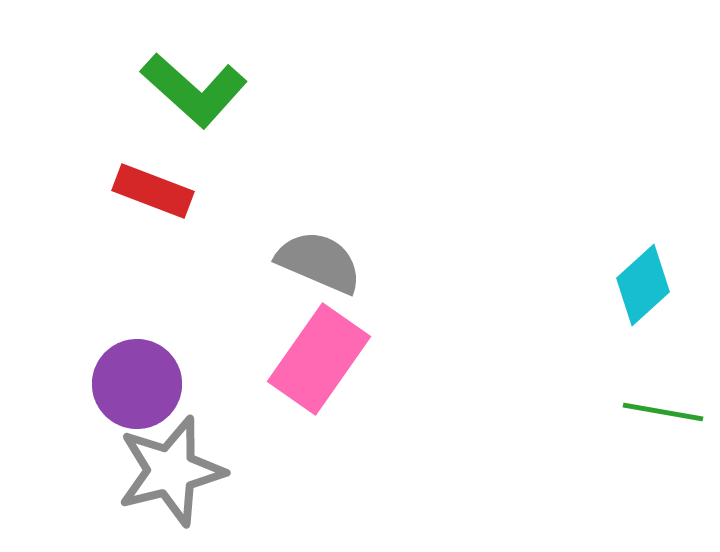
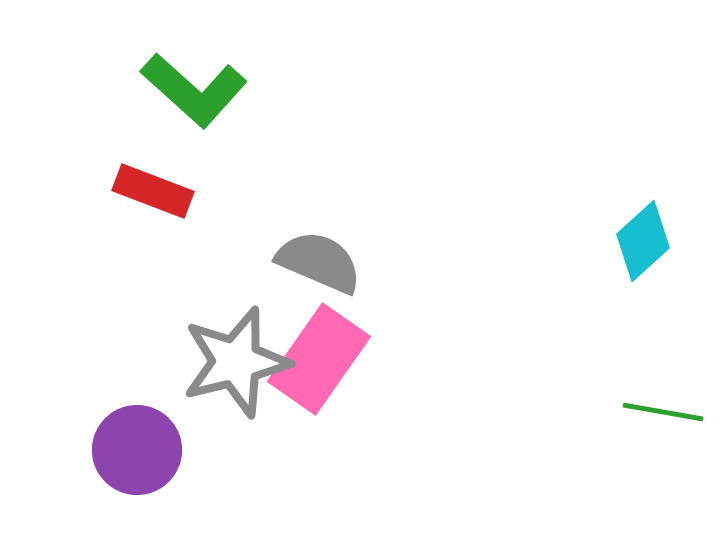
cyan diamond: moved 44 px up
purple circle: moved 66 px down
gray star: moved 65 px right, 109 px up
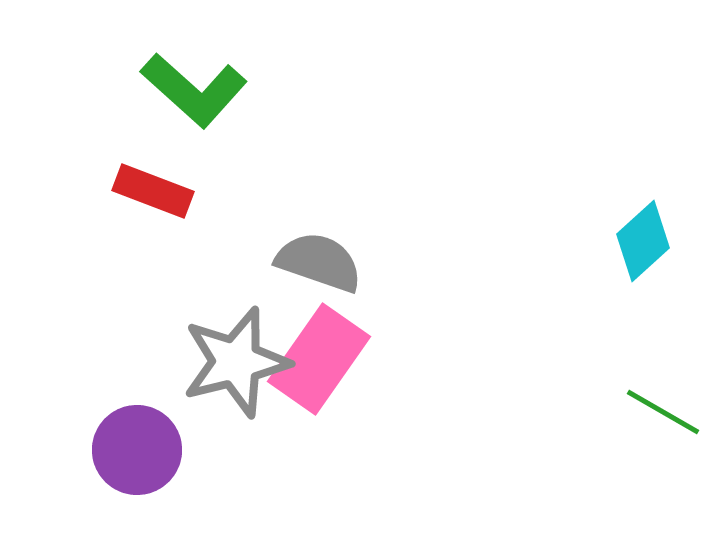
gray semicircle: rotated 4 degrees counterclockwise
green line: rotated 20 degrees clockwise
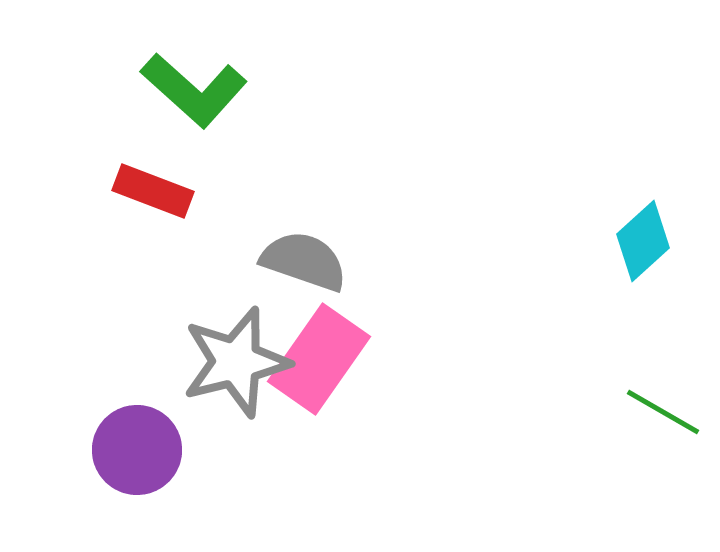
gray semicircle: moved 15 px left, 1 px up
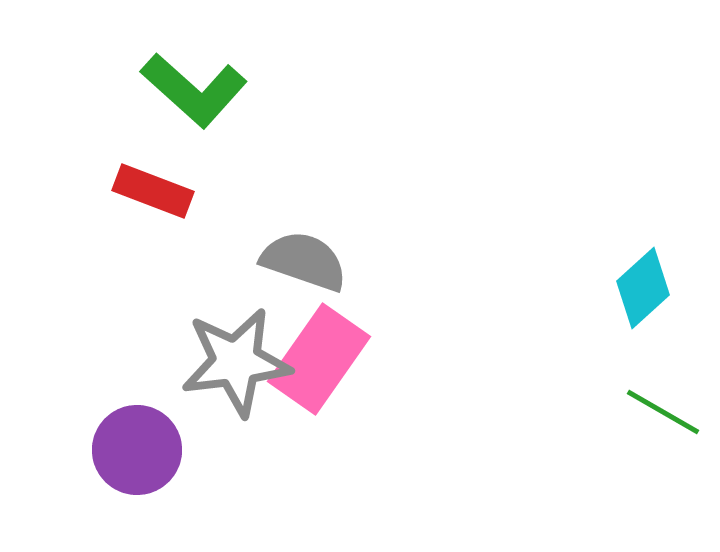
cyan diamond: moved 47 px down
gray star: rotated 7 degrees clockwise
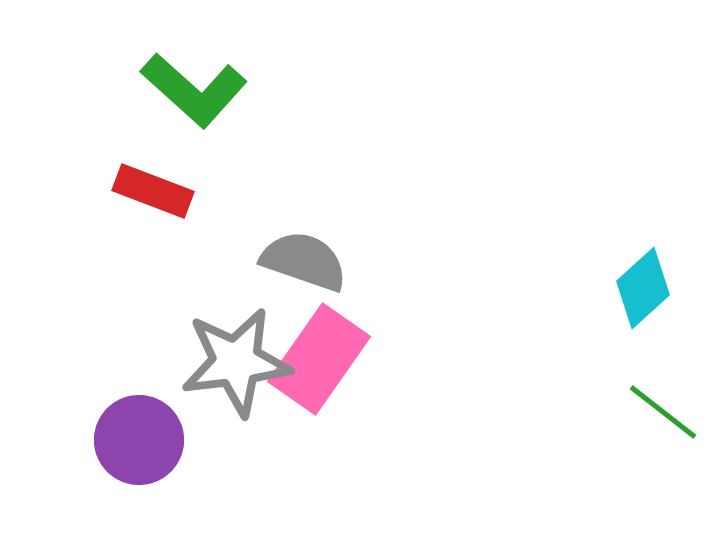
green line: rotated 8 degrees clockwise
purple circle: moved 2 px right, 10 px up
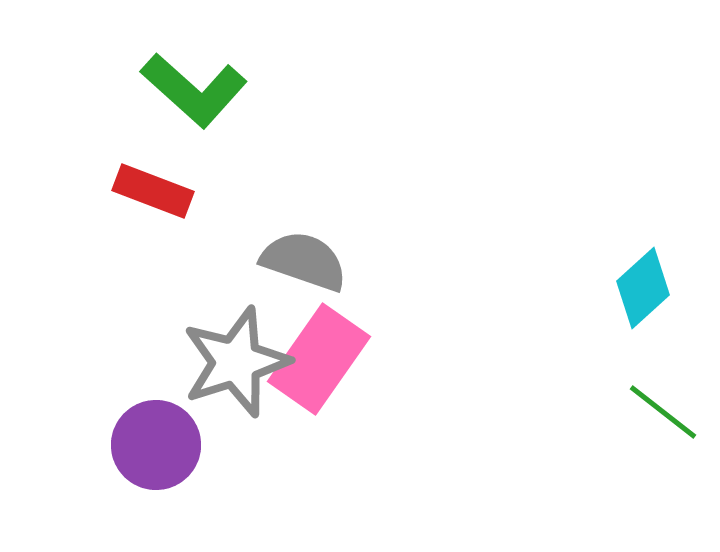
gray star: rotated 11 degrees counterclockwise
purple circle: moved 17 px right, 5 px down
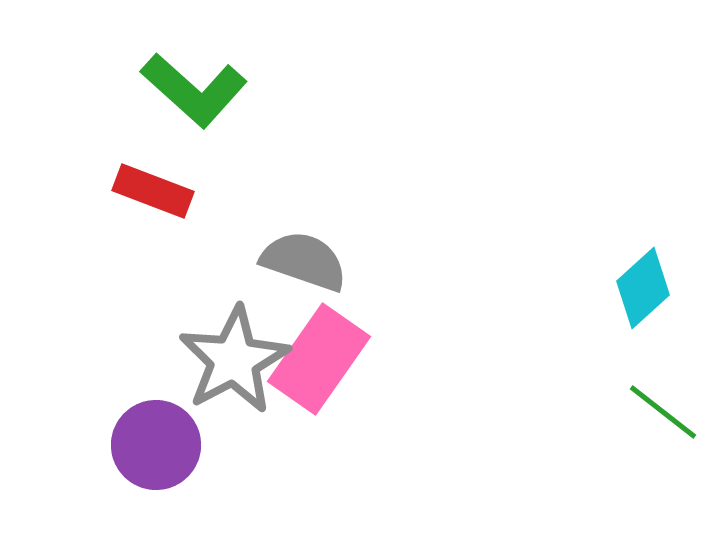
gray star: moved 2 px left, 2 px up; rotated 10 degrees counterclockwise
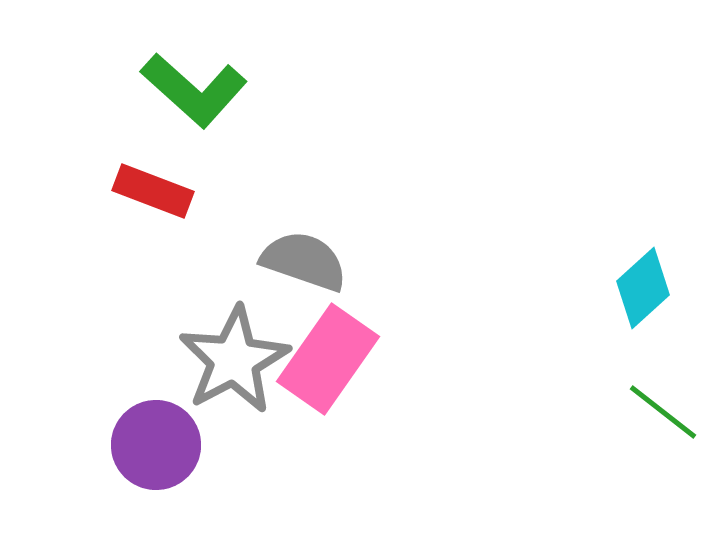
pink rectangle: moved 9 px right
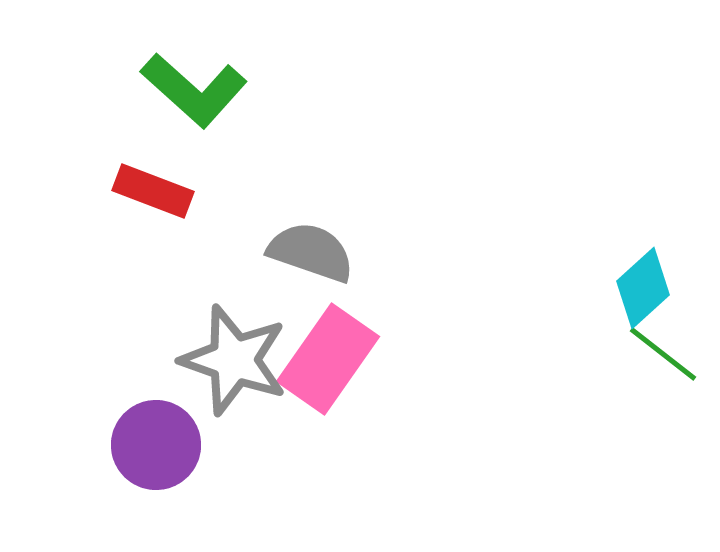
gray semicircle: moved 7 px right, 9 px up
gray star: rotated 25 degrees counterclockwise
green line: moved 58 px up
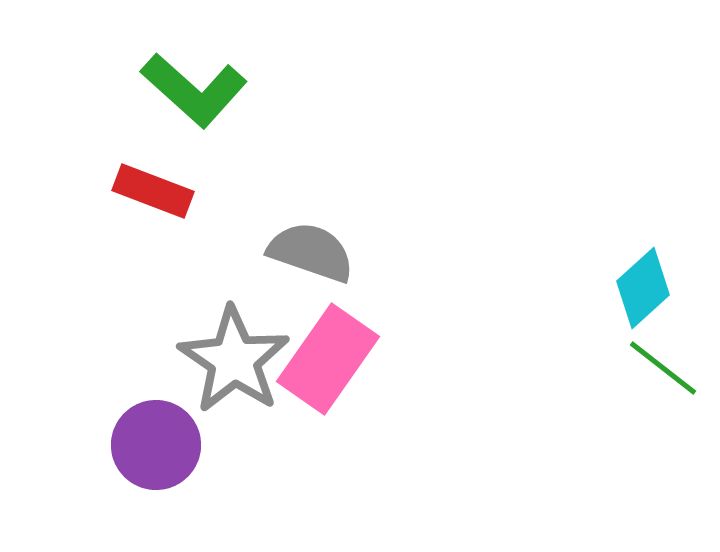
green line: moved 14 px down
gray star: rotated 15 degrees clockwise
